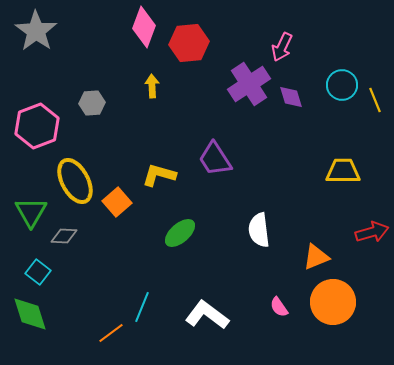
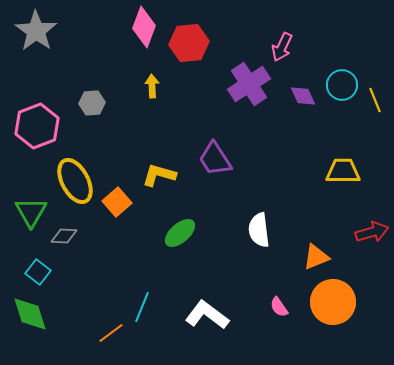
purple diamond: moved 12 px right, 1 px up; rotated 8 degrees counterclockwise
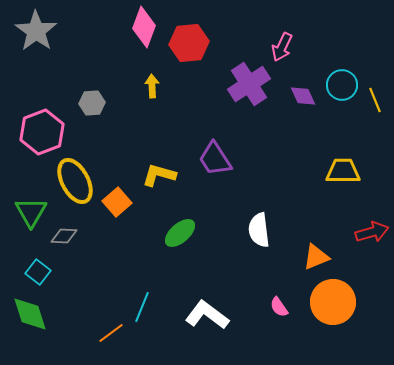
pink hexagon: moved 5 px right, 6 px down
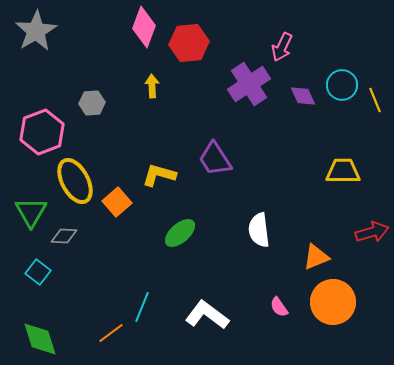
gray star: rotated 6 degrees clockwise
green diamond: moved 10 px right, 25 px down
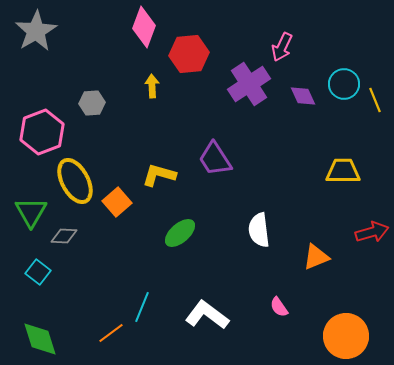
red hexagon: moved 11 px down
cyan circle: moved 2 px right, 1 px up
orange circle: moved 13 px right, 34 px down
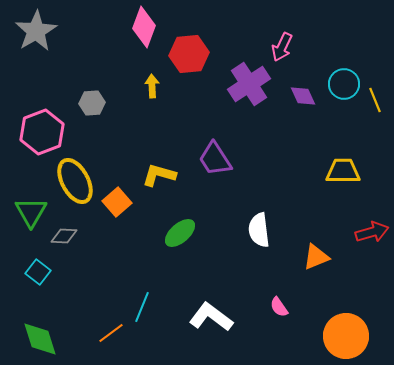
white L-shape: moved 4 px right, 2 px down
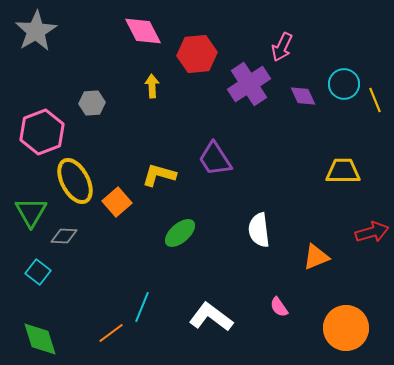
pink diamond: moved 1 px left, 4 px down; rotated 48 degrees counterclockwise
red hexagon: moved 8 px right
orange circle: moved 8 px up
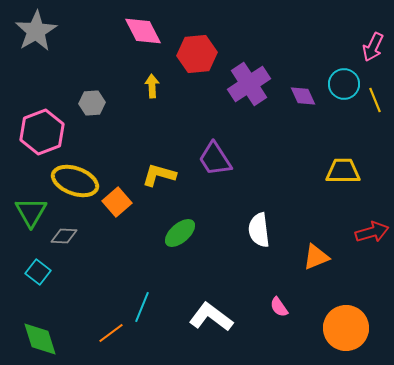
pink arrow: moved 91 px right
yellow ellipse: rotated 42 degrees counterclockwise
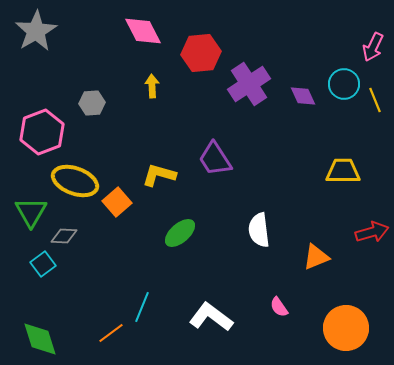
red hexagon: moved 4 px right, 1 px up
cyan square: moved 5 px right, 8 px up; rotated 15 degrees clockwise
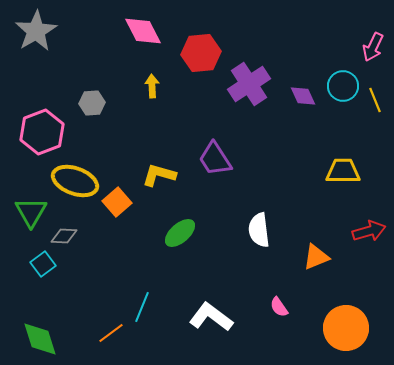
cyan circle: moved 1 px left, 2 px down
red arrow: moved 3 px left, 1 px up
